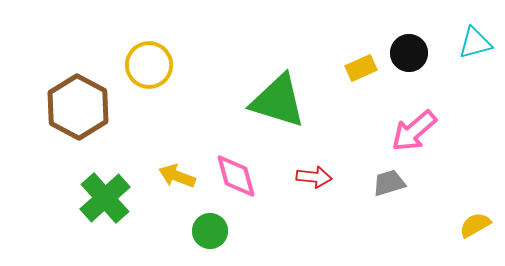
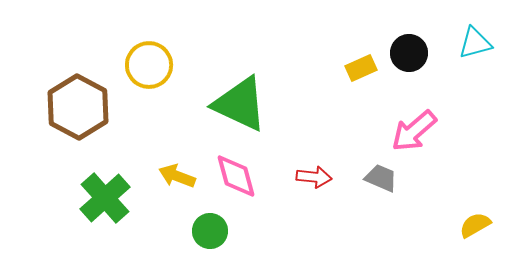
green triangle: moved 38 px left, 3 px down; rotated 8 degrees clockwise
gray trapezoid: moved 8 px left, 5 px up; rotated 40 degrees clockwise
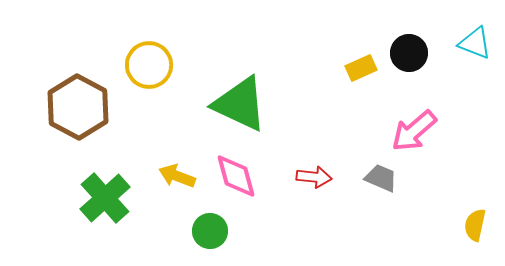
cyan triangle: rotated 36 degrees clockwise
yellow semicircle: rotated 48 degrees counterclockwise
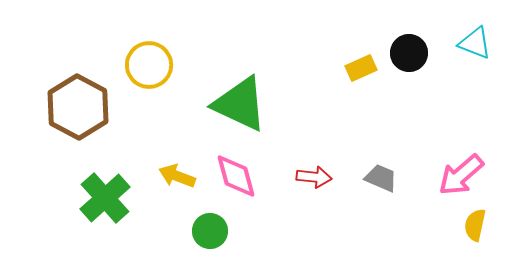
pink arrow: moved 47 px right, 44 px down
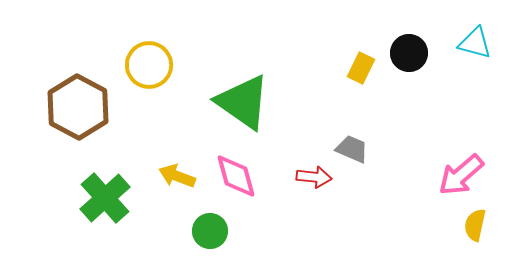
cyan triangle: rotated 6 degrees counterclockwise
yellow rectangle: rotated 40 degrees counterclockwise
green triangle: moved 3 px right, 2 px up; rotated 10 degrees clockwise
gray trapezoid: moved 29 px left, 29 px up
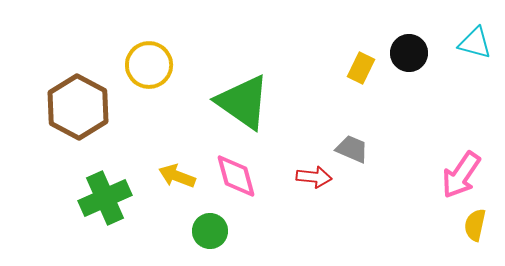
pink arrow: rotated 15 degrees counterclockwise
green cross: rotated 18 degrees clockwise
